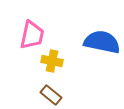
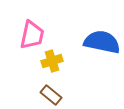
yellow cross: rotated 30 degrees counterclockwise
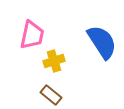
blue semicircle: rotated 45 degrees clockwise
yellow cross: moved 2 px right
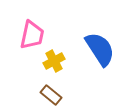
blue semicircle: moved 2 px left, 7 px down
yellow cross: rotated 10 degrees counterclockwise
